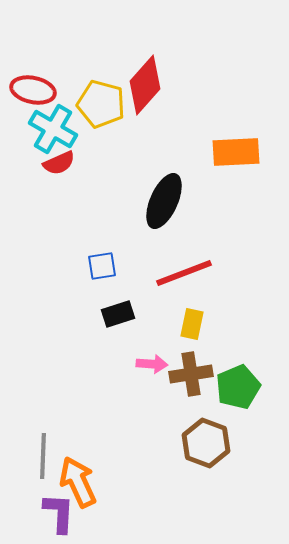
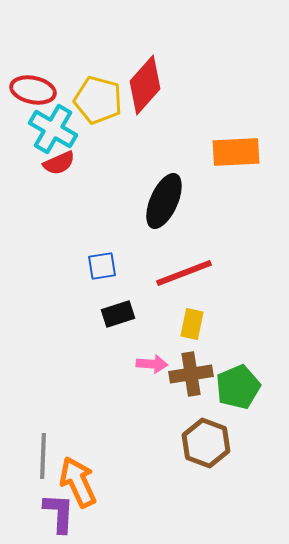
yellow pentagon: moved 3 px left, 4 px up
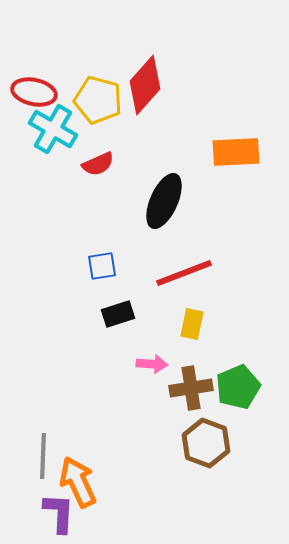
red ellipse: moved 1 px right, 2 px down
red semicircle: moved 39 px right, 1 px down
brown cross: moved 14 px down
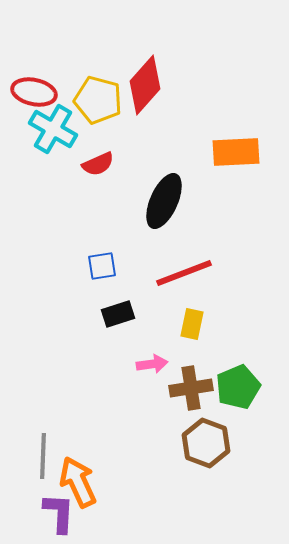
pink arrow: rotated 12 degrees counterclockwise
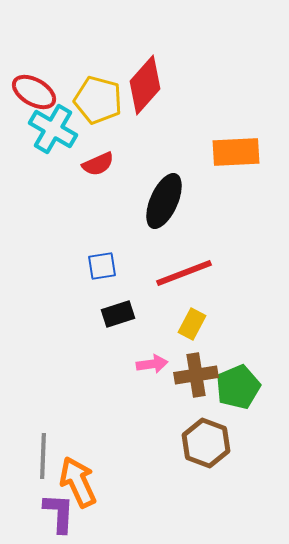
red ellipse: rotated 18 degrees clockwise
yellow rectangle: rotated 16 degrees clockwise
brown cross: moved 5 px right, 13 px up
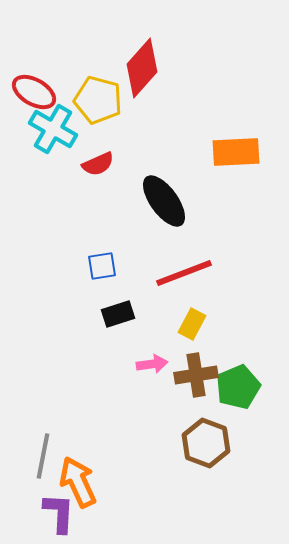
red diamond: moved 3 px left, 17 px up
black ellipse: rotated 60 degrees counterclockwise
gray line: rotated 9 degrees clockwise
